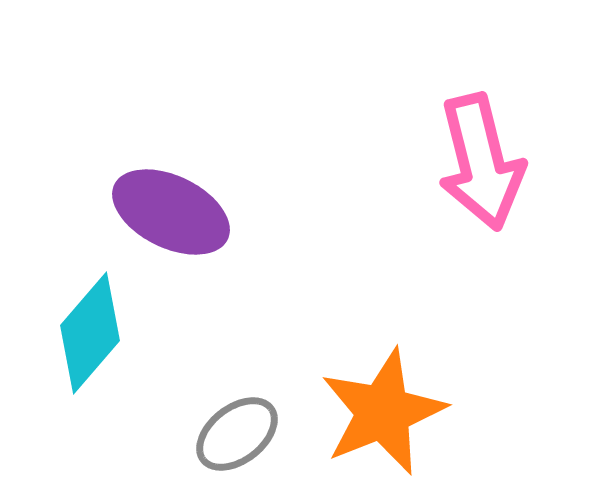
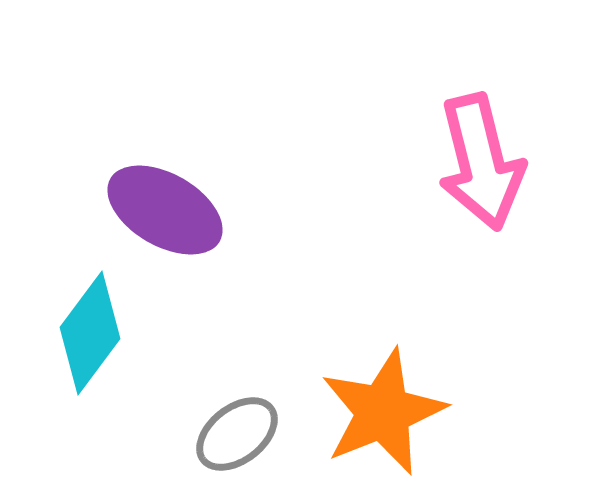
purple ellipse: moved 6 px left, 2 px up; rotated 4 degrees clockwise
cyan diamond: rotated 4 degrees counterclockwise
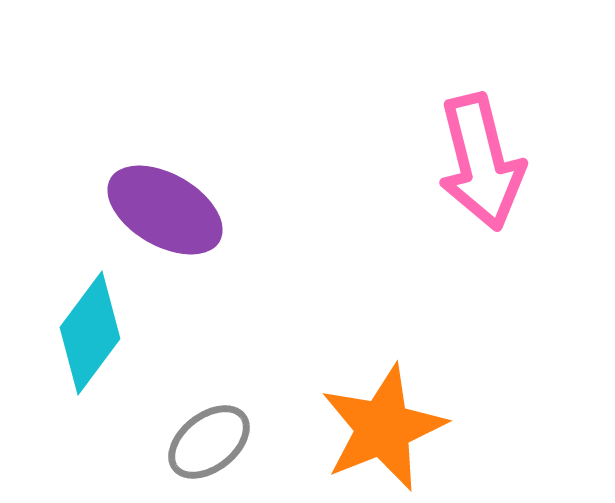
orange star: moved 16 px down
gray ellipse: moved 28 px left, 8 px down
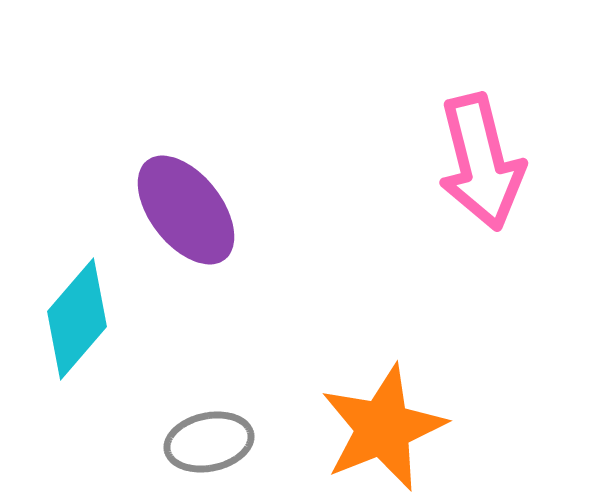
purple ellipse: moved 21 px right; rotated 22 degrees clockwise
cyan diamond: moved 13 px left, 14 px up; rotated 4 degrees clockwise
gray ellipse: rotated 26 degrees clockwise
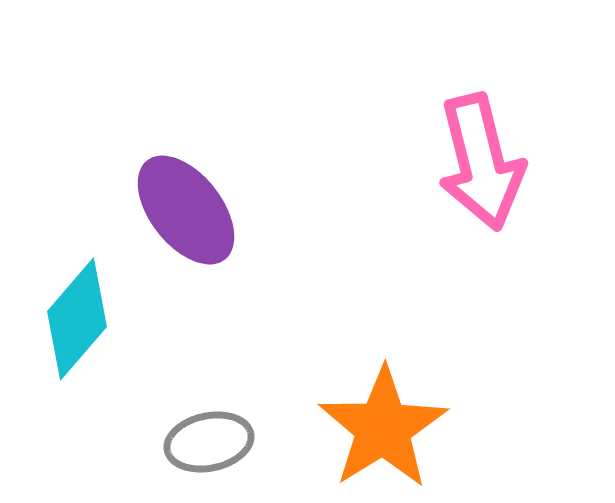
orange star: rotated 10 degrees counterclockwise
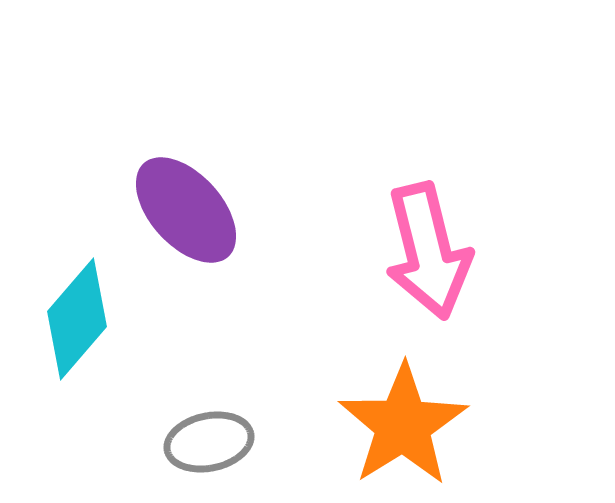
pink arrow: moved 53 px left, 89 px down
purple ellipse: rotated 4 degrees counterclockwise
orange star: moved 20 px right, 3 px up
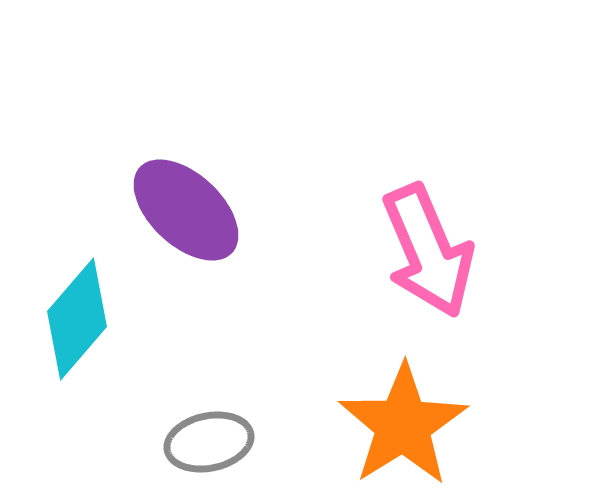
purple ellipse: rotated 5 degrees counterclockwise
pink arrow: rotated 9 degrees counterclockwise
